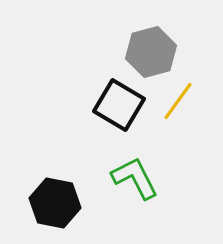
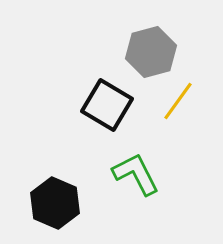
black square: moved 12 px left
green L-shape: moved 1 px right, 4 px up
black hexagon: rotated 12 degrees clockwise
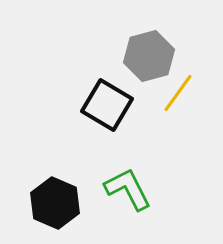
gray hexagon: moved 2 px left, 4 px down
yellow line: moved 8 px up
green L-shape: moved 8 px left, 15 px down
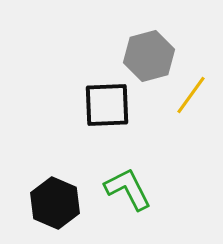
yellow line: moved 13 px right, 2 px down
black square: rotated 33 degrees counterclockwise
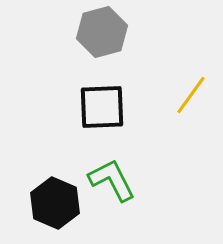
gray hexagon: moved 47 px left, 24 px up
black square: moved 5 px left, 2 px down
green L-shape: moved 16 px left, 9 px up
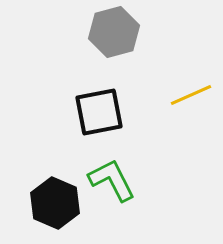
gray hexagon: moved 12 px right
yellow line: rotated 30 degrees clockwise
black square: moved 3 px left, 5 px down; rotated 9 degrees counterclockwise
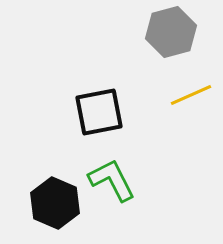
gray hexagon: moved 57 px right
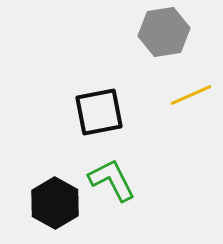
gray hexagon: moved 7 px left; rotated 6 degrees clockwise
black hexagon: rotated 6 degrees clockwise
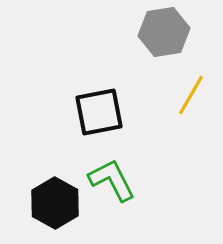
yellow line: rotated 36 degrees counterclockwise
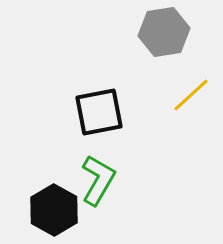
yellow line: rotated 18 degrees clockwise
green L-shape: moved 14 px left; rotated 57 degrees clockwise
black hexagon: moved 1 px left, 7 px down
